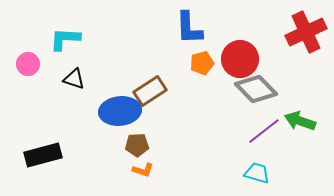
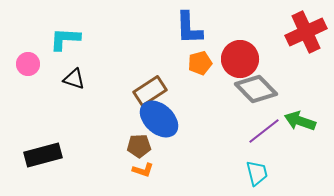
orange pentagon: moved 2 px left
blue ellipse: moved 39 px right, 8 px down; rotated 48 degrees clockwise
brown pentagon: moved 2 px right, 1 px down
cyan trapezoid: rotated 60 degrees clockwise
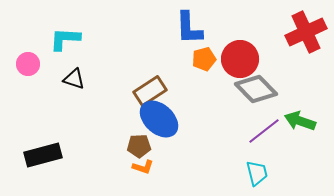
orange pentagon: moved 4 px right, 4 px up
orange L-shape: moved 3 px up
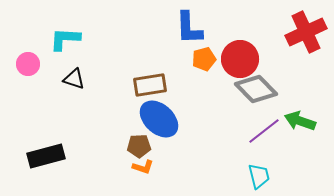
brown rectangle: moved 6 px up; rotated 24 degrees clockwise
black rectangle: moved 3 px right, 1 px down
cyan trapezoid: moved 2 px right, 3 px down
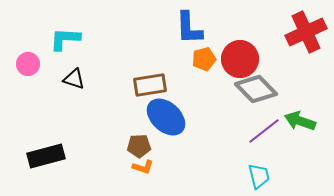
blue ellipse: moved 7 px right, 2 px up
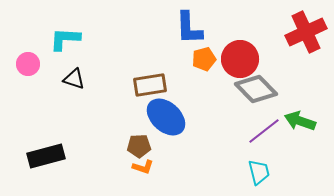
cyan trapezoid: moved 4 px up
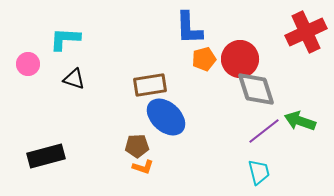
gray diamond: rotated 27 degrees clockwise
brown pentagon: moved 2 px left
